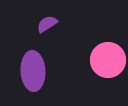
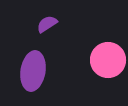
purple ellipse: rotated 12 degrees clockwise
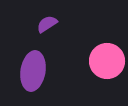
pink circle: moved 1 px left, 1 px down
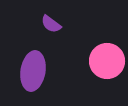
purple semicircle: moved 4 px right; rotated 110 degrees counterclockwise
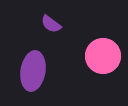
pink circle: moved 4 px left, 5 px up
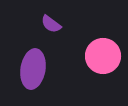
purple ellipse: moved 2 px up
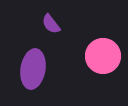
purple semicircle: rotated 15 degrees clockwise
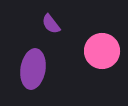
pink circle: moved 1 px left, 5 px up
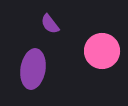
purple semicircle: moved 1 px left
